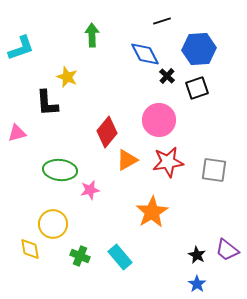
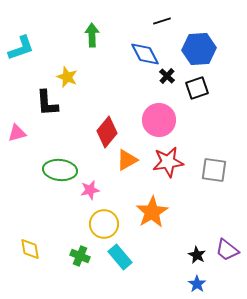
yellow circle: moved 51 px right
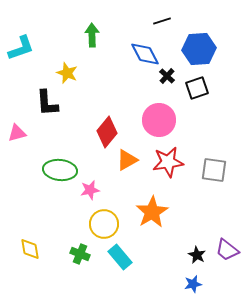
yellow star: moved 4 px up
green cross: moved 2 px up
blue star: moved 4 px left; rotated 24 degrees clockwise
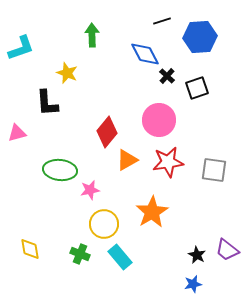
blue hexagon: moved 1 px right, 12 px up
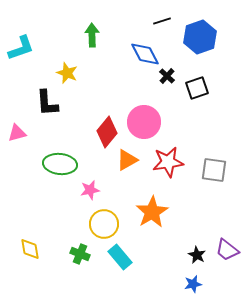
blue hexagon: rotated 16 degrees counterclockwise
pink circle: moved 15 px left, 2 px down
green ellipse: moved 6 px up
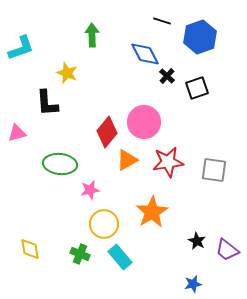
black line: rotated 36 degrees clockwise
black star: moved 14 px up
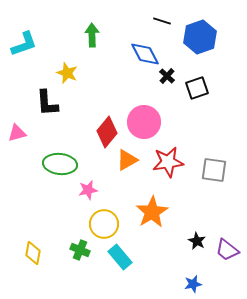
cyan L-shape: moved 3 px right, 4 px up
pink star: moved 2 px left
yellow diamond: moved 3 px right, 4 px down; rotated 20 degrees clockwise
green cross: moved 4 px up
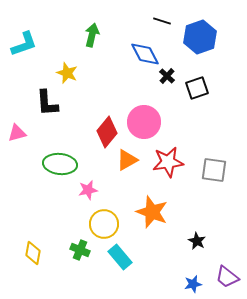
green arrow: rotated 15 degrees clockwise
orange star: rotated 20 degrees counterclockwise
purple trapezoid: moved 27 px down
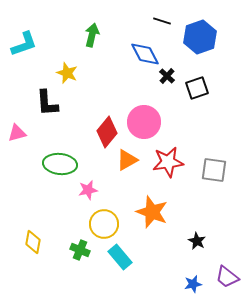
yellow diamond: moved 11 px up
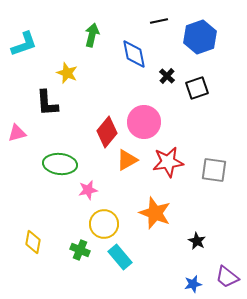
black line: moved 3 px left; rotated 30 degrees counterclockwise
blue diamond: moved 11 px left; rotated 16 degrees clockwise
orange star: moved 3 px right, 1 px down
